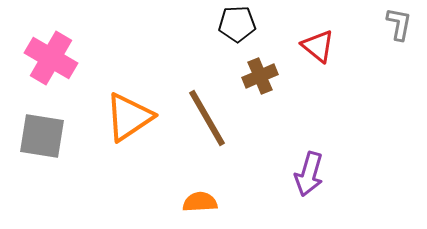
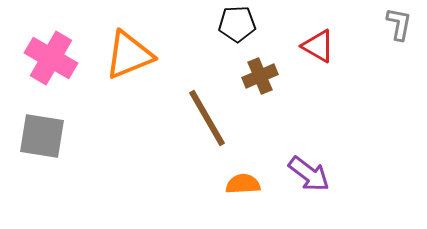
red triangle: rotated 9 degrees counterclockwise
orange triangle: moved 62 px up; rotated 12 degrees clockwise
purple arrow: rotated 69 degrees counterclockwise
orange semicircle: moved 43 px right, 18 px up
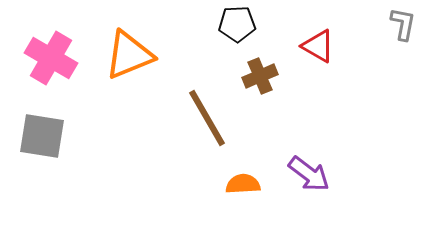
gray L-shape: moved 4 px right
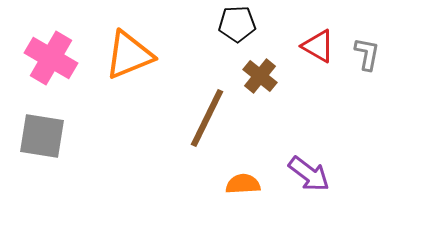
gray L-shape: moved 36 px left, 30 px down
brown cross: rotated 28 degrees counterclockwise
brown line: rotated 56 degrees clockwise
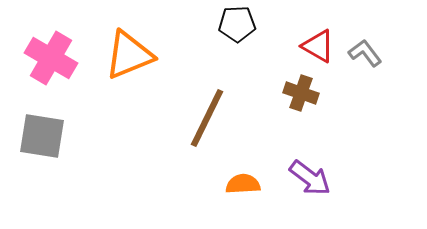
gray L-shape: moved 2 px left, 1 px up; rotated 48 degrees counterclockwise
brown cross: moved 41 px right, 17 px down; rotated 20 degrees counterclockwise
purple arrow: moved 1 px right, 4 px down
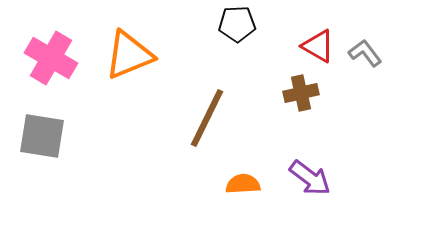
brown cross: rotated 32 degrees counterclockwise
